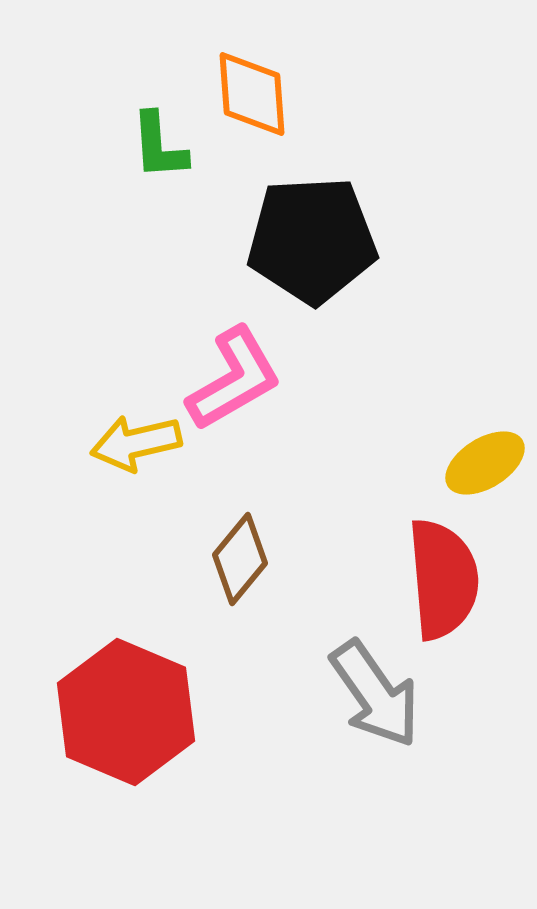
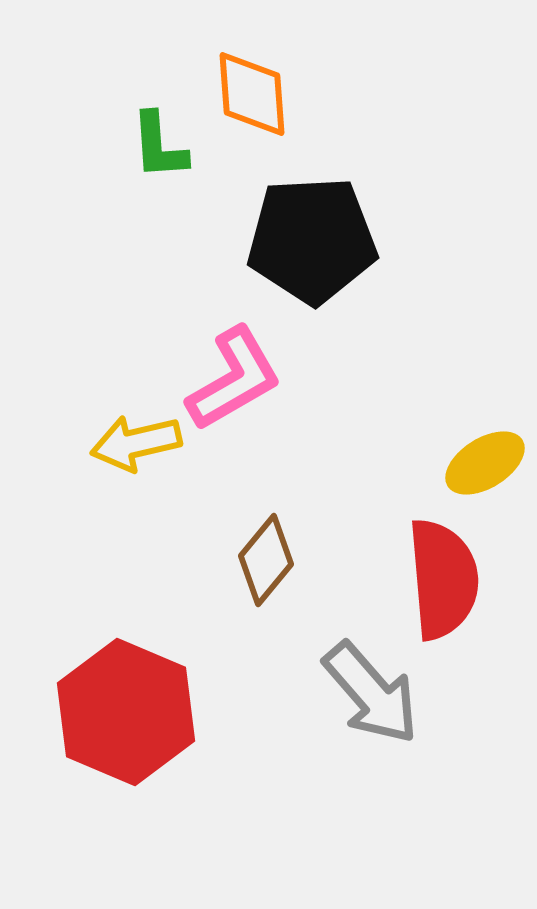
brown diamond: moved 26 px right, 1 px down
gray arrow: moved 4 px left, 1 px up; rotated 6 degrees counterclockwise
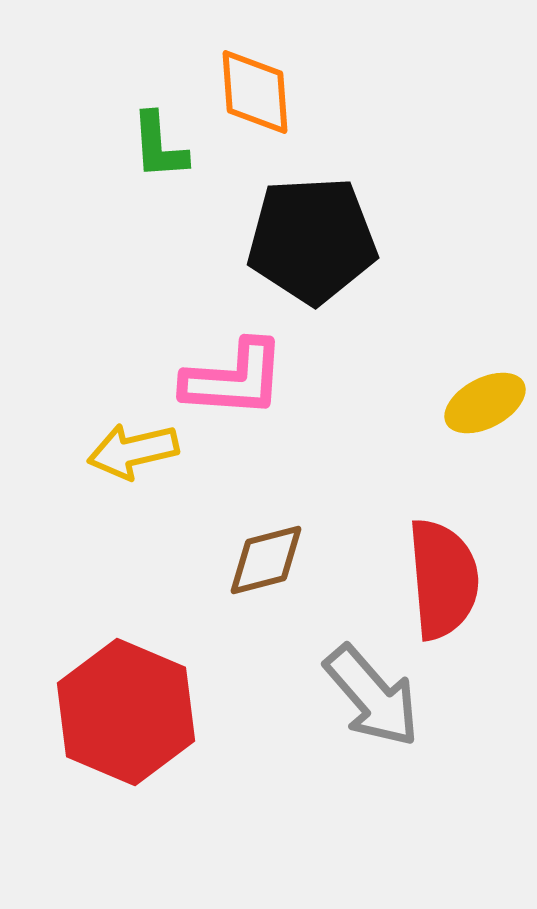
orange diamond: moved 3 px right, 2 px up
pink L-shape: rotated 34 degrees clockwise
yellow arrow: moved 3 px left, 8 px down
yellow ellipse: moved 60 px up; rotated 4 degrees clockwise
brown diamond: rotated 36 degrees clockwise
gray arrow: moved 1 px right, 3 px down
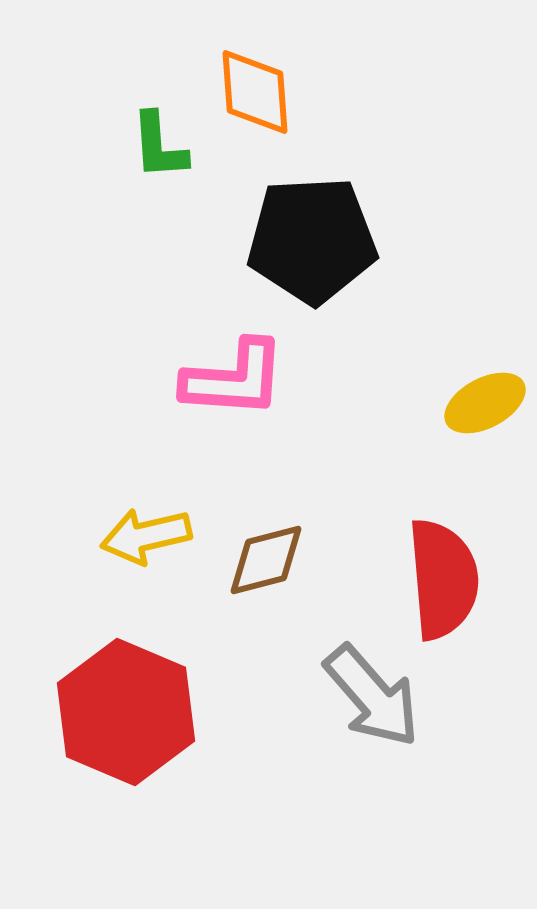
yellow arrow: moved 13 px right, 85 px down
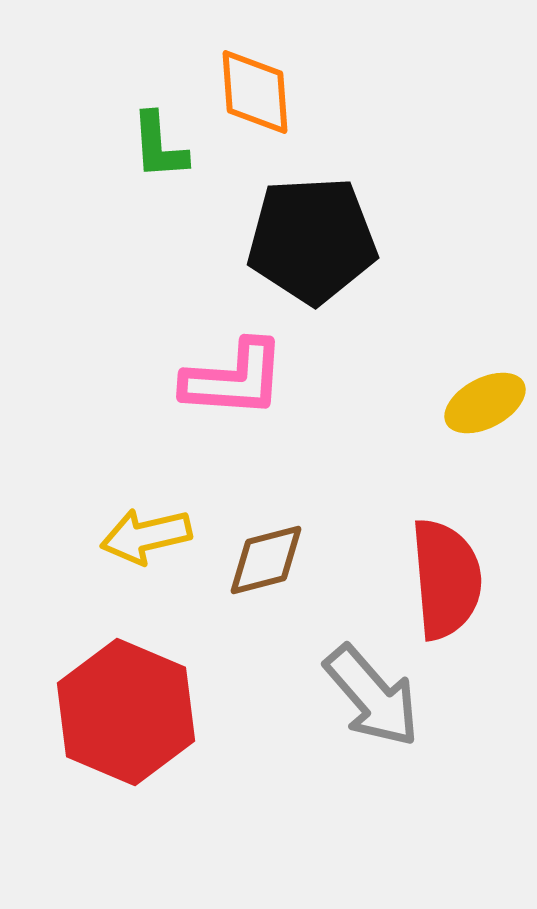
red semicircle: moved 3 px right
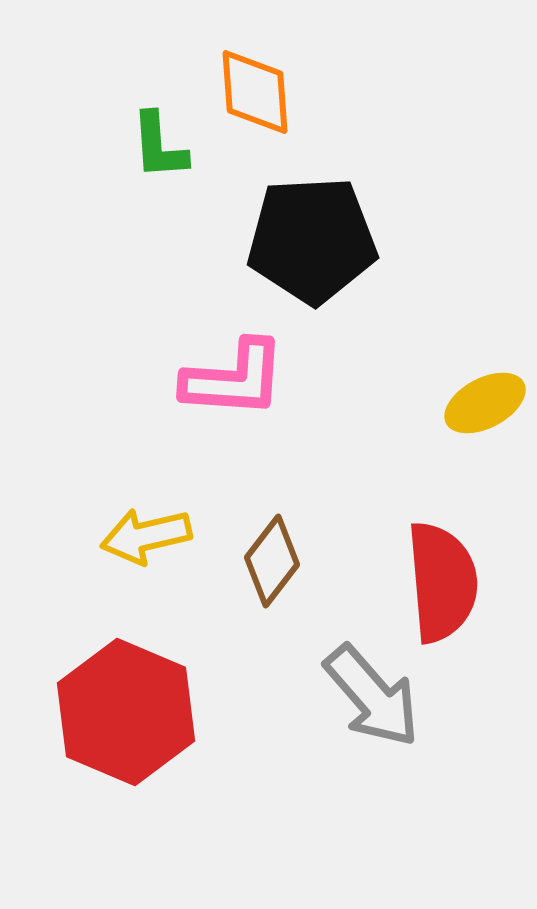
brown diamond: moved 6 px right, 1 px down; rotated 38 degrees counterclockwise
red semicircle: moved 4 px left, 3 px down
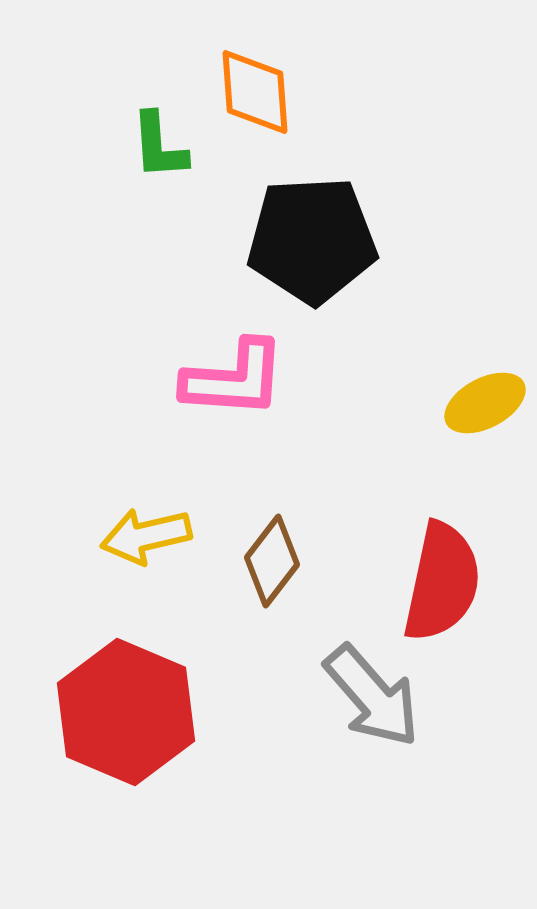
red semicircle: rotated 17 degrees clockwise
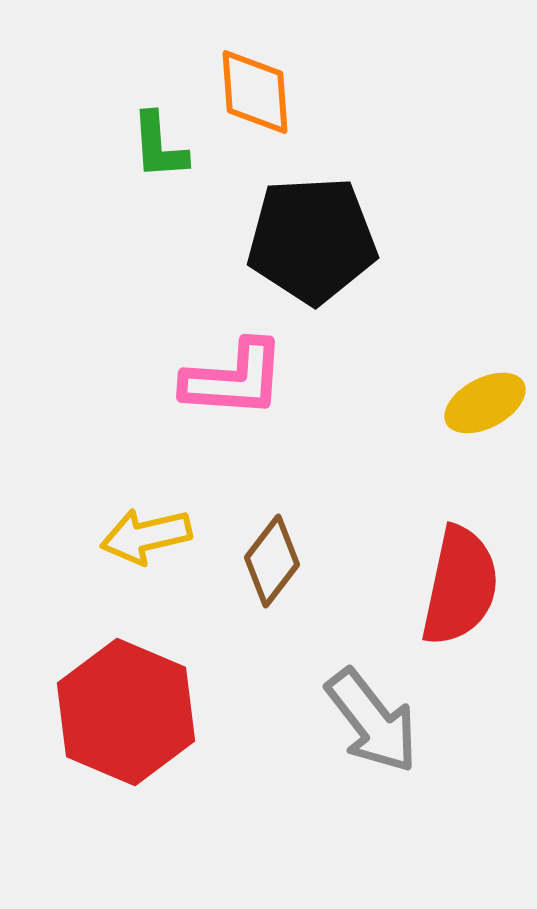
red semicircle: moved 18 px right, 4 px down
gray arrow: moved 25 px down; rotated 3 degrees clockwise
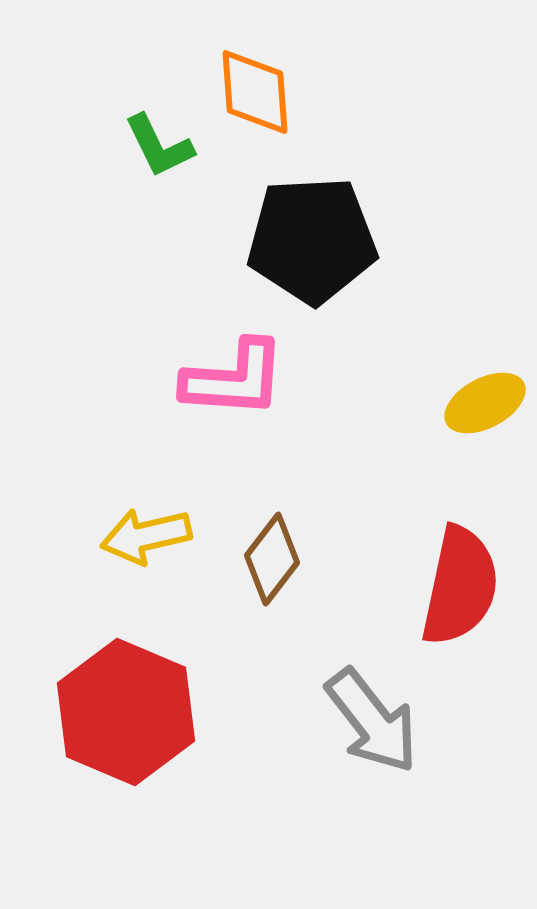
green L-shape: rotated 22 degrees counterclockwise
brown diamond: moved 2 px up
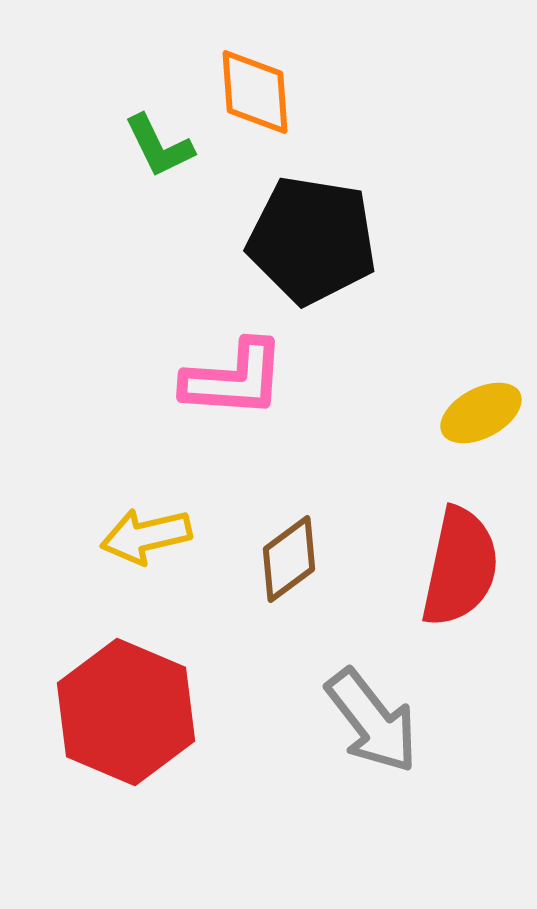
black pentagon: rotated 12 degrees clockwise
yellow ellipse: moved 4 px left, 10 px down
brown diamond: moved 17 px right; rotated 16 degrees clockwise
red semicircle: moved 19 px up
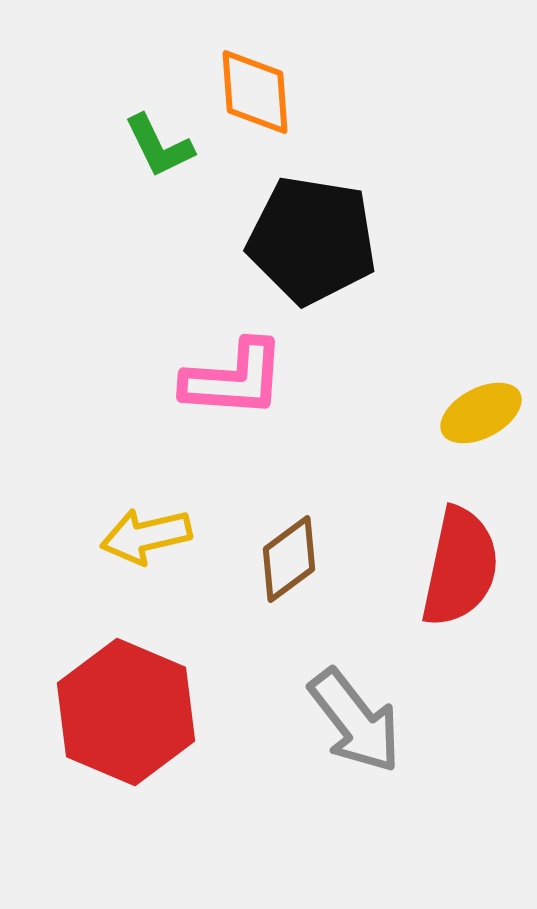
gray arrow: moved 17 px left
